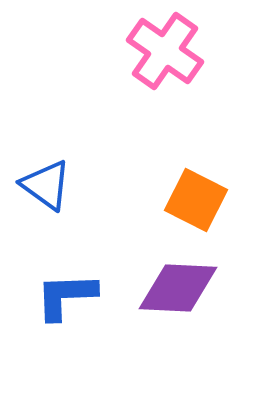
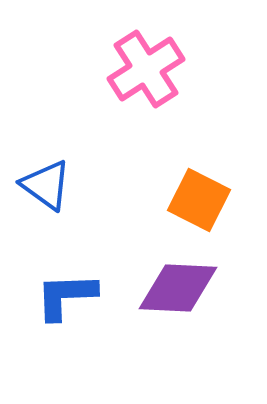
pink cross: moved 19 px left, 18 px down; rotated 22 degrees clockwise
orange square: moved 3 px right
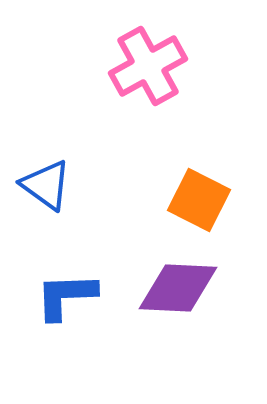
pink cross: moved 2 px right, 3 px up; rotated 4 degrees clockwise
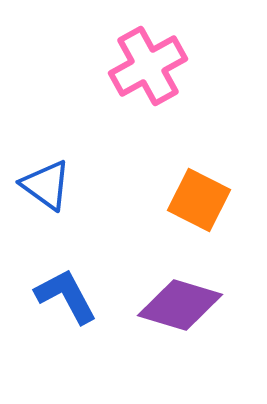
purple diamond: moved 2 px right, 17 px down; rotated 14 degrees clockwise
blue L-shape: rotated 64 degrees clockwise
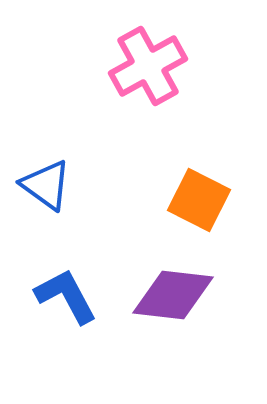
purple diamond: moved 7 px left, 10 px up; rotated 10 degrees counterclockwise
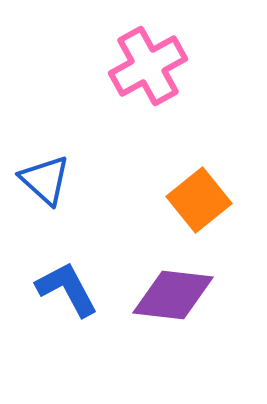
blue triangle: moved 1 px left, 5 px up; rotated 6 degrees clockwise
orange square: rotated 24 degrees clockwise
blue L-shape: moved 1 px right, 7 px up
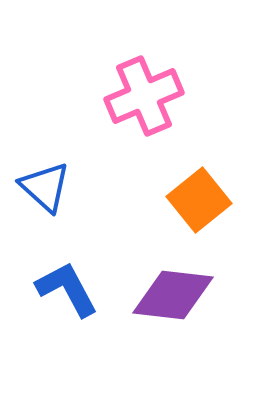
pink cross: moved 4 px left, 30 px down; rotated 6 degrees clockwise
blue triangle: moved 7 px down
